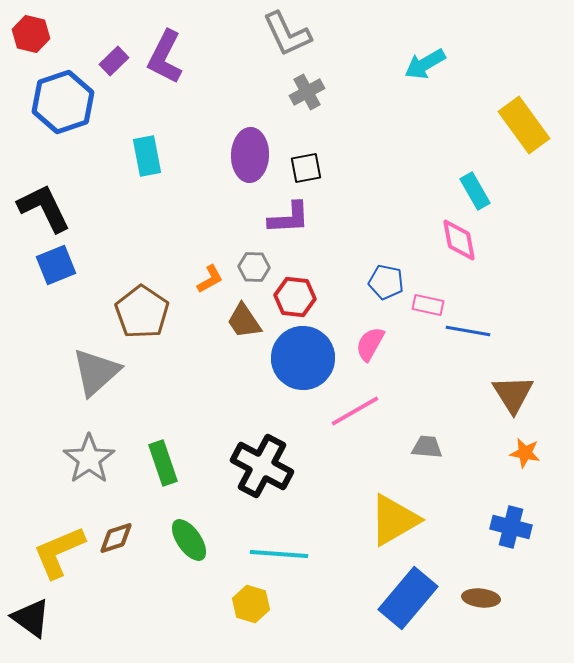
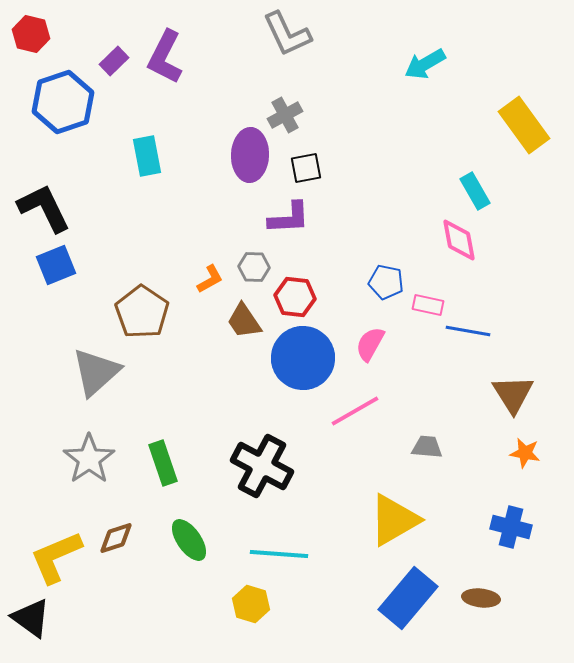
gray cross at (307, 92): moved 22 px left, 23 px down
yellow L-shape at (59, 552): moved 3 px left, 5 px down
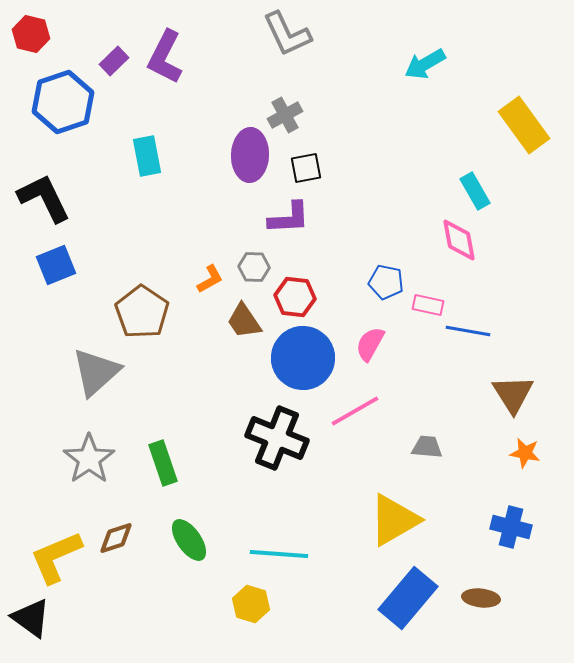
black L-shape at (44, 208): moved 10 px up
black cross at (262, 466): moved 15 px right, 28 px up; rotated 6 degrees counterclockwise
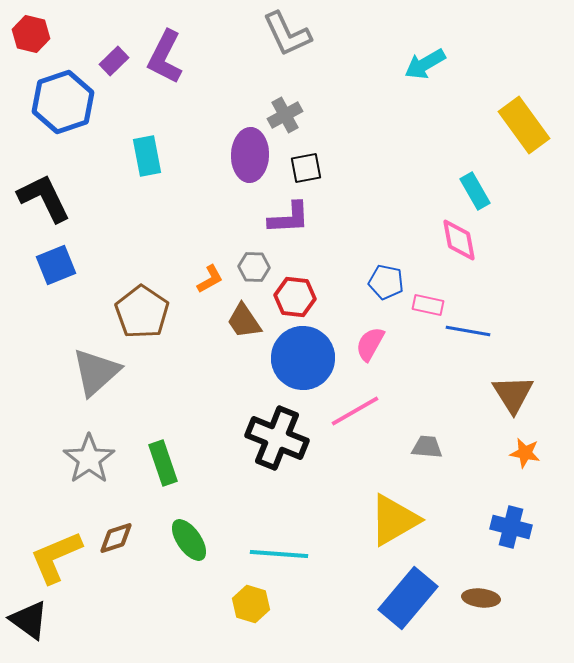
black triangle at (31, 618): moved 2 px left, 2 px down
